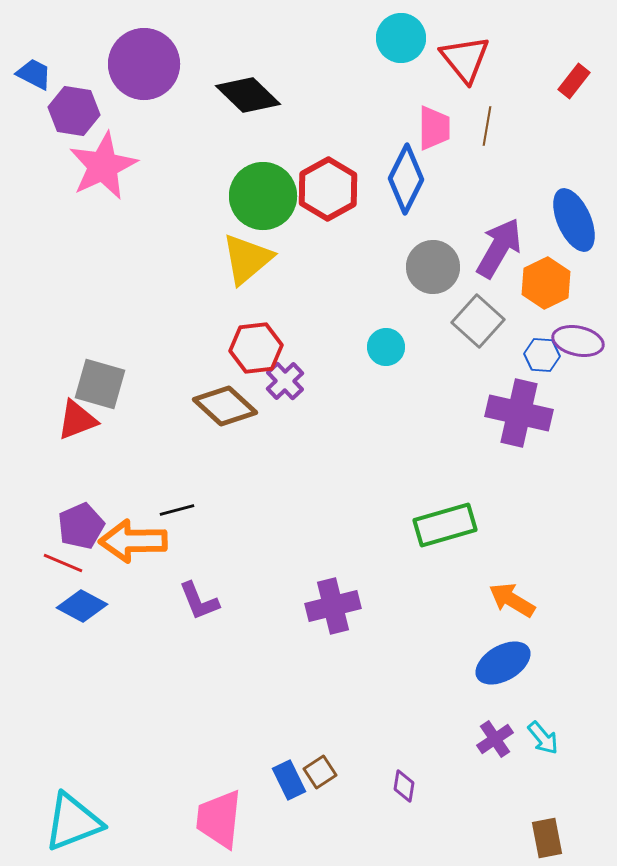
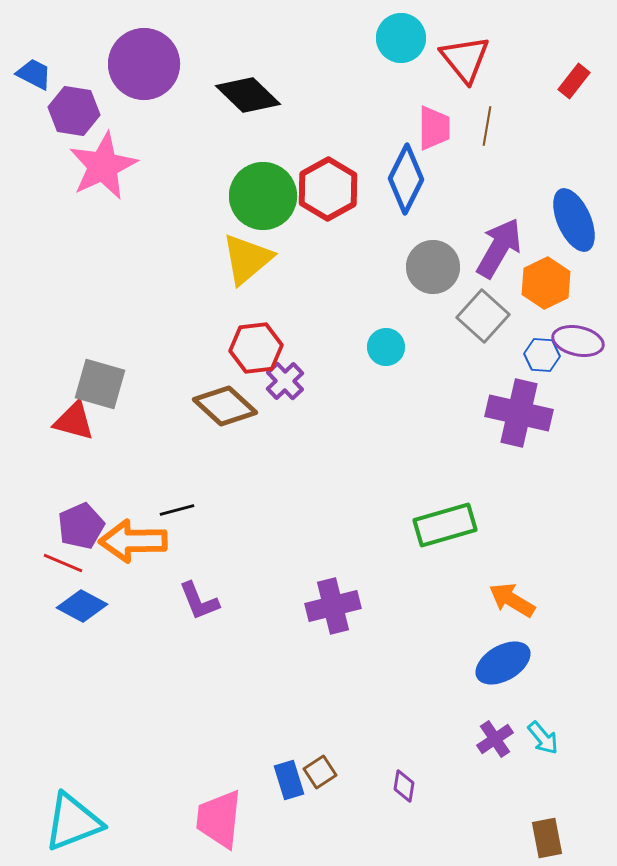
gray square at (478, 321): moved 5 px right, 5 px up
red triangle at (77, 420): moved 3 px left, 1 px down; rotated 36 degrees clockwise
blue rectangle at (289, 780): rotated 9 degrees clockwise
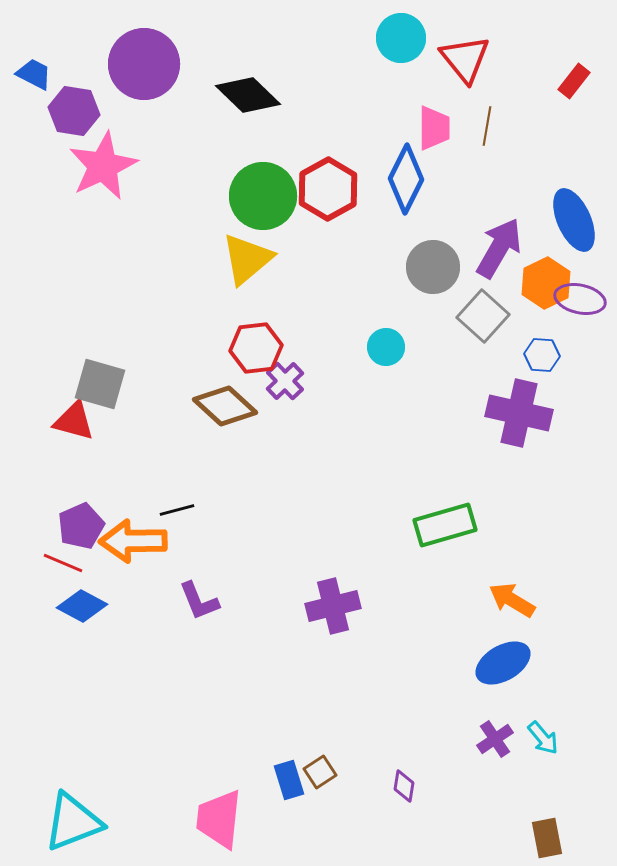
purple ellipse at (578, 341): moved 2 px right, 42 px up
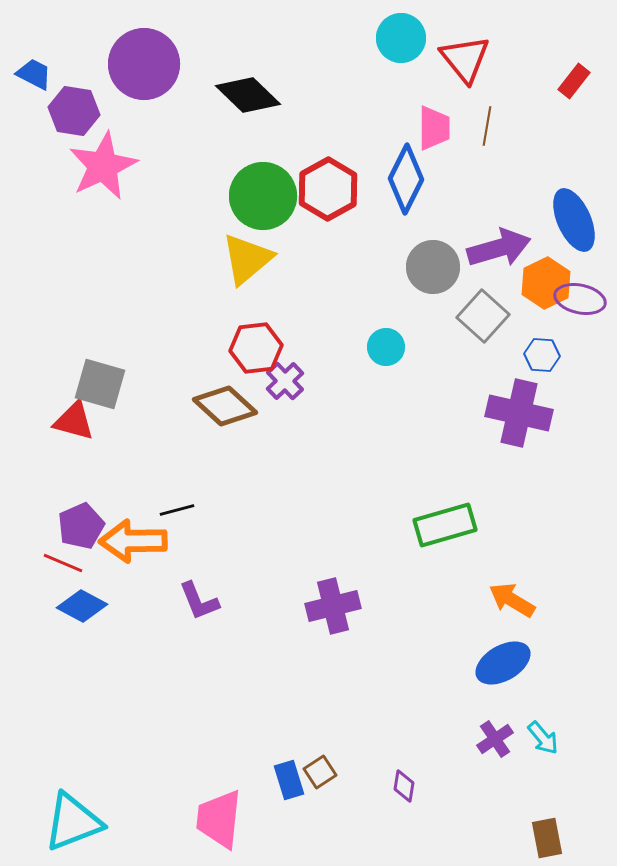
purple arrow at (499, 248): rotated 44 degrees clockwise
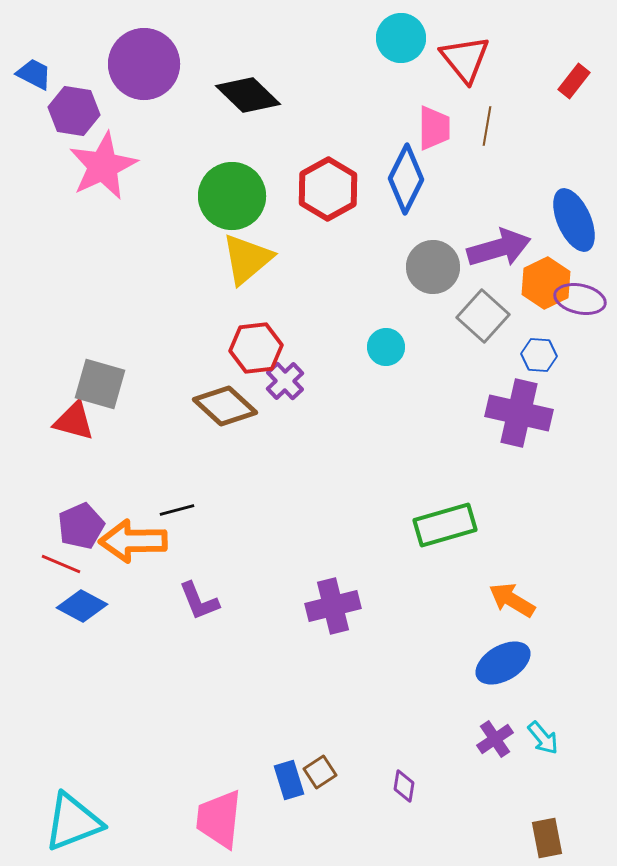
green circle at (263, 196): moved 31 px left
blue hexagon at (542, 355): moved 3 px left
red line at (63, 563): moved 2 px left, 1 px down
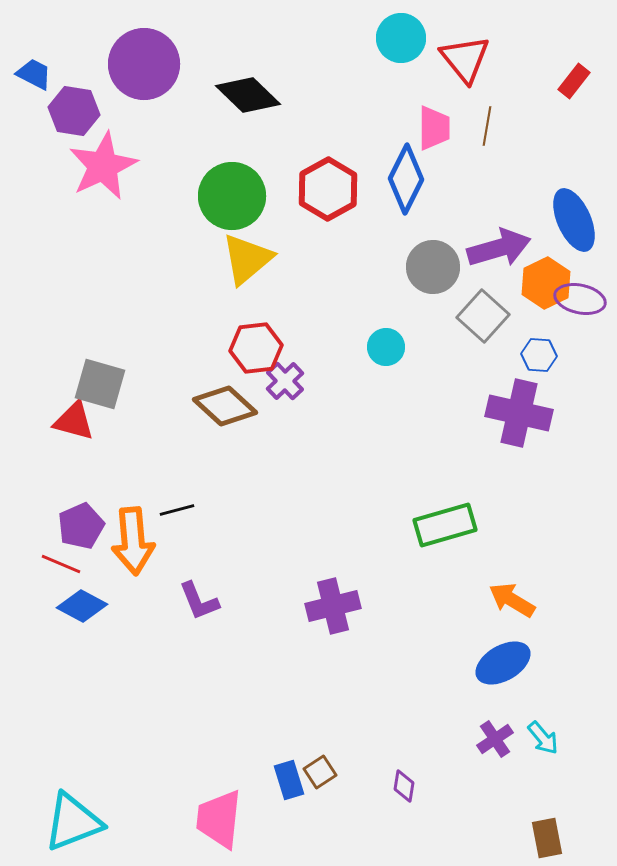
orange arrow at (133, 541): rotated 94 degrees counterclockwise
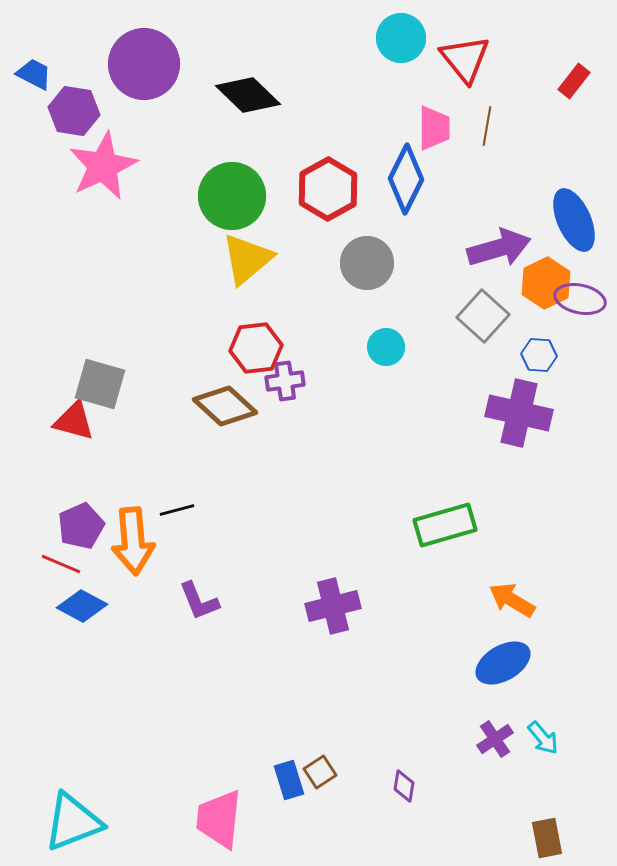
gray circle at (433, 267): moved 66 px left, 4 px up
purple cross at (285, 381): rotated 36 degrees clockwise
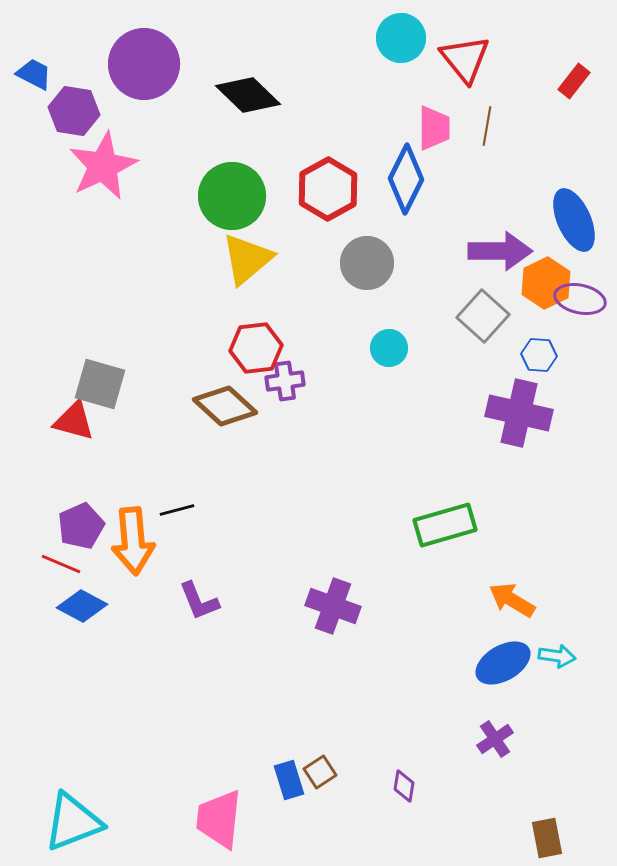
purple arrow at (499, 248): moved 1 px right, 3 px down; rotated 16 degrees clockwise
cyan circle at (386, 347): moved 3 px right, 1 px down
purple cross at (333, 606): rotated 34 degrees clockwise
cyan arrow at (543, 738): moved 14 px right, 82 px up; rotated 42 degrees counterclockwise
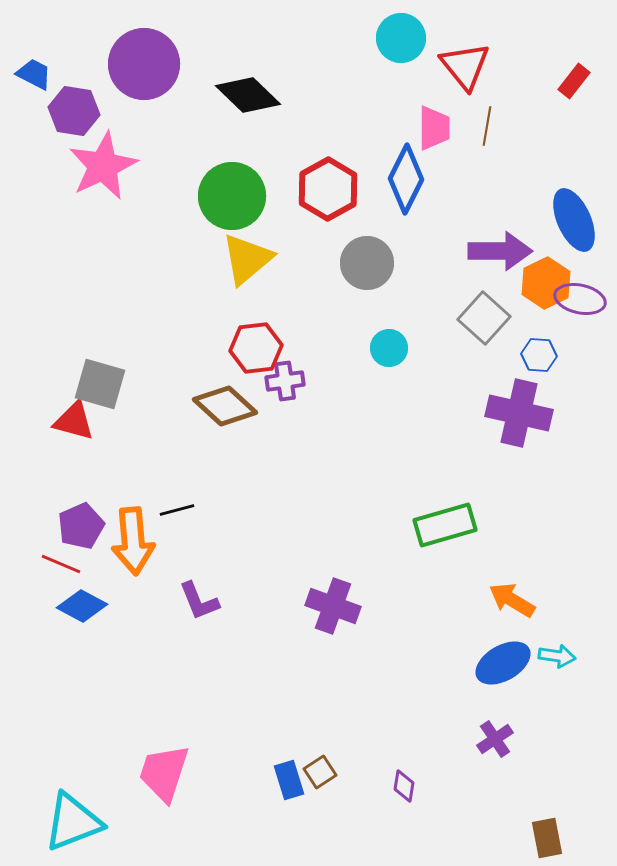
red triangle at (465, 59): moved 7 px down
gray square at (483, 316): moved 1 px right, 2 px down
pink trapezoid at (219, 819): moved 55 px left, 46 px up; rotated 12 degrees clockwise
